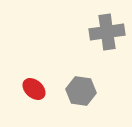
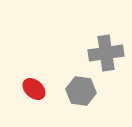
gray cross: moved 1 px left, 21 px down
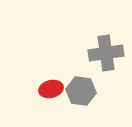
red ellipse: moved 17 px right; rotated 55 degrees counterclockwise
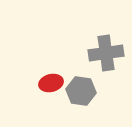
red ellipse: moved 6 px up
